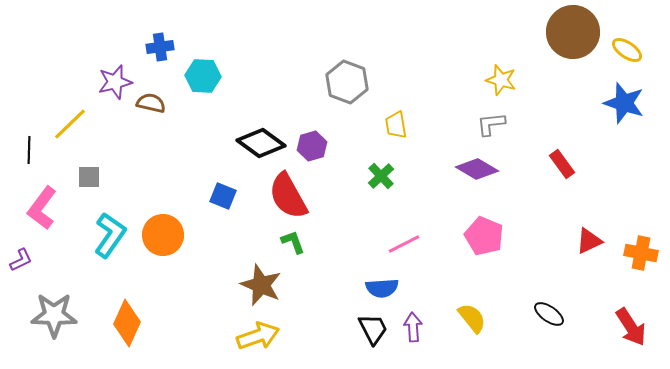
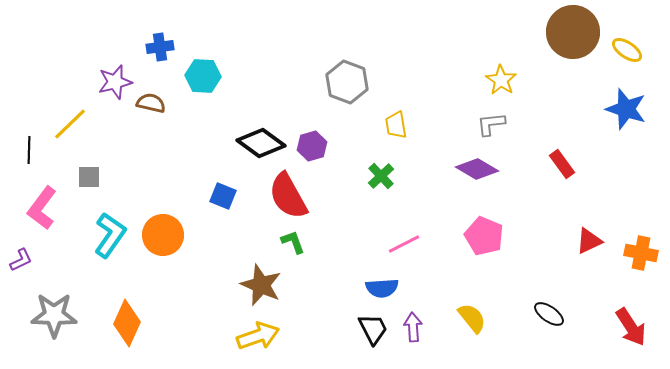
yellow star: rotated 16 degrees clockwise
blue star: moved 2 px right, 6 px down
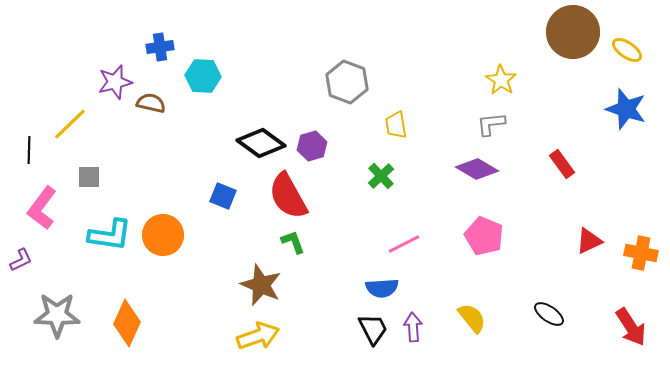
cyan L-shape: rotated 63 degrees clockwise
gray star: moved 3 px right
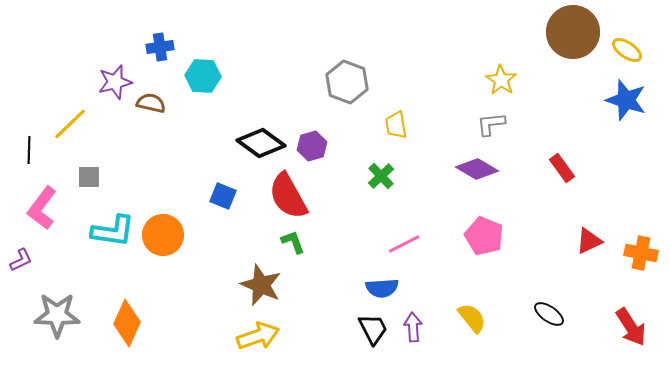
blue star: moved 9 px up
red rectangle: moved 4 px down
cyan L-shape: moved 3 px right, 4 px up
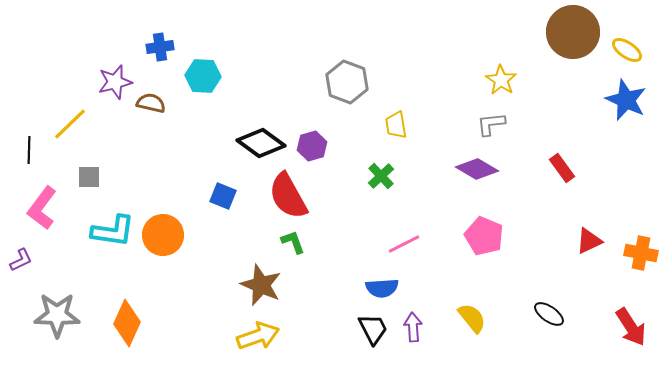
blue star: rotated 6 degrees clockwise
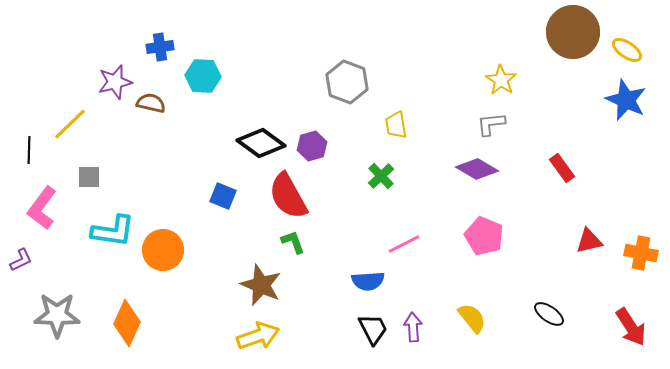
orange circle: moved 15 px down
red triangle: rotated 12 degrees clockwise
blue semicircle: moved 14 px left, 7 px up
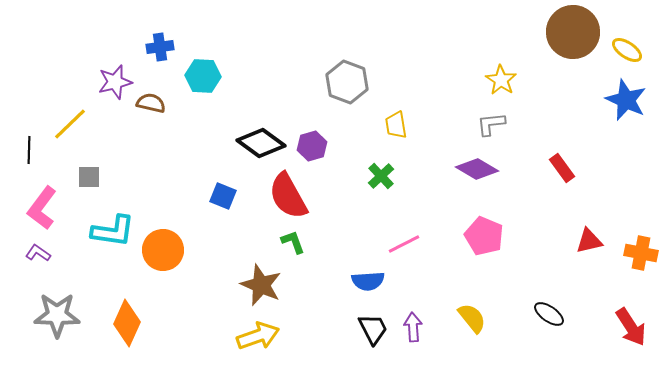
purple L-shape: moved 17 px right, 7 px up; rotated 120 degrees counterclockwise
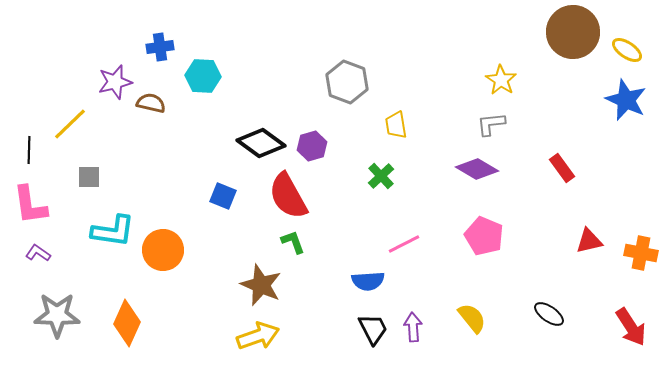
pink L-shape: moved 12 px left, 3 px up; rotated 45 degrees counterclockwise
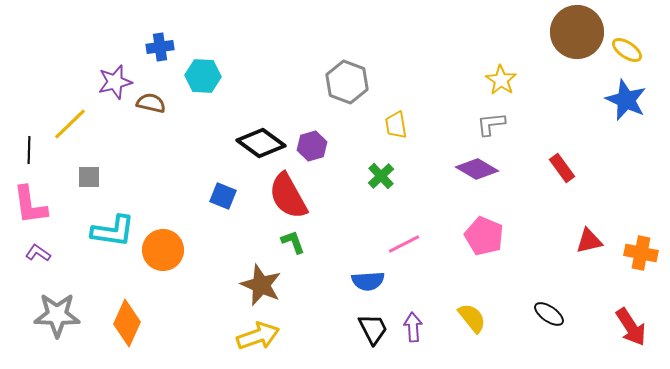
brown circle: moved 4 px right
